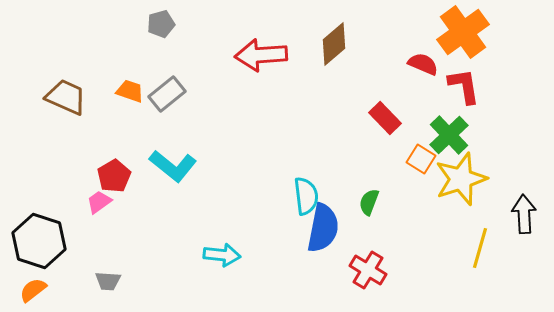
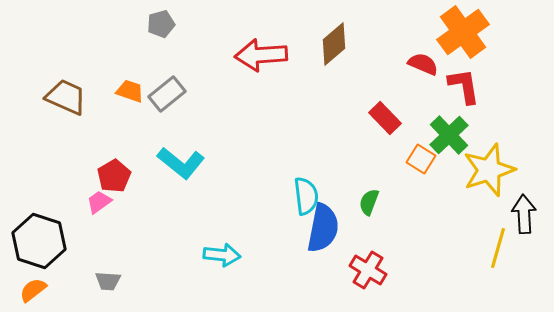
cyan L-shape: moved 8 px right, 3 px up
yellow star: moved 28 px right, 9 px up
yellow line: moved 18 px right
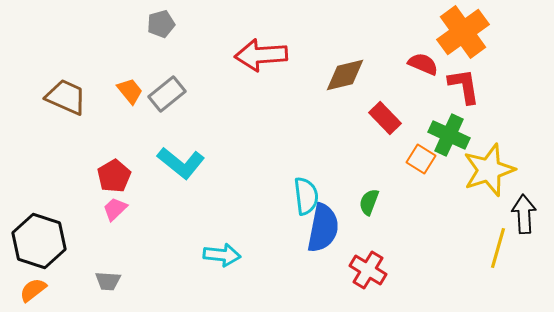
brown diamond: moved 11 px right, 31 px down; rotated 27 degrees clockwise
orange trapezoid: rotated 32 degrees clockwise
green cross: rotated 21 degrees counterclockwise
pink trapezoid: moved 16 px right, 7 px down; rotated 8 degrees counterclockwise
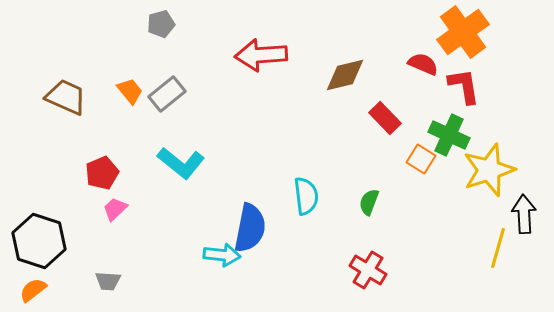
red pentagon: moved 12 px left, 3 px up; rotated 8 degrees clockwise
blue semicircle: moved 73 px left
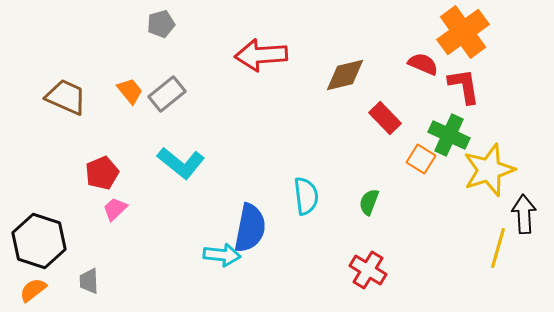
gray trapezoid: moved 19 px left; rotated 84 degrees clockwise
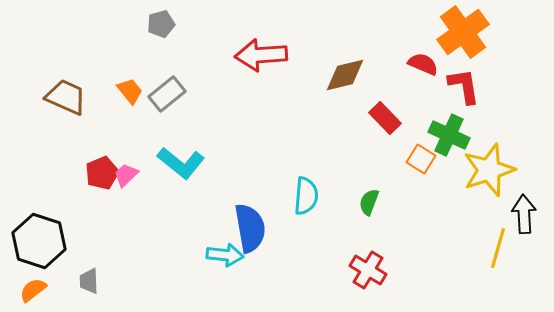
cyan semicircle: rotated 12 degrees clockwise
pink trapezoid: moved 11 px right, 34 px up
blue semicircle: rotated 21 degrees counterclockwise
cyan arrow: moved 3 px right
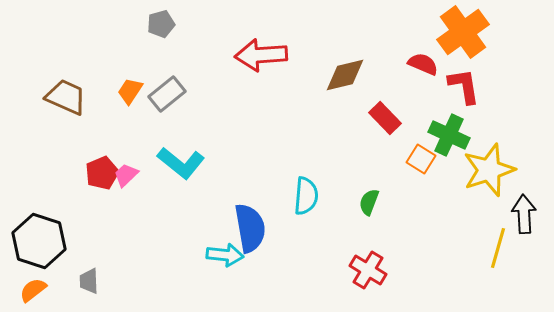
orange trapezoid: rotated 108 degrees counterclockwise
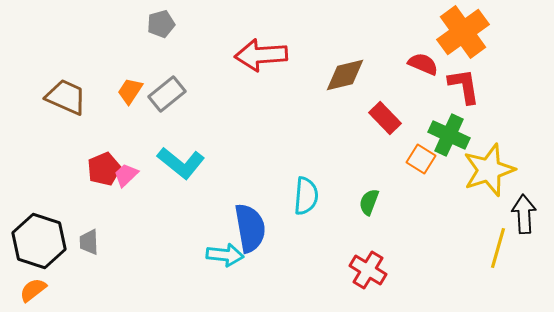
red pentagon: moved 2 px right, 4 px up
gray trapezoid: moved 39 px up
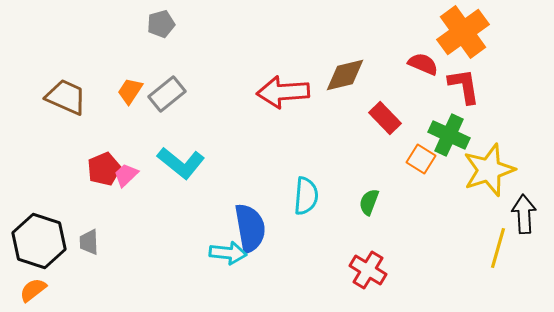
red arrow: moved 22 px right, 37 px down
cyan arrow: moved 3 px right, 2 px up
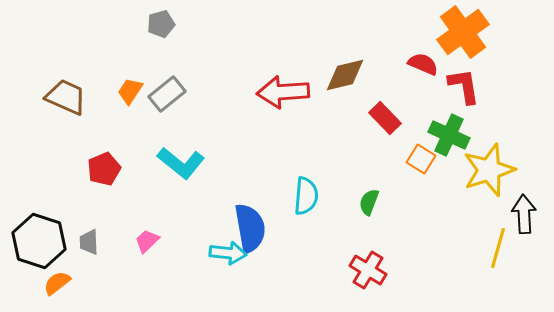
pink trapezoid: moved 21 px right, 66 px down
orange semicircle: moved 24 px right, 7 px up
